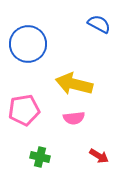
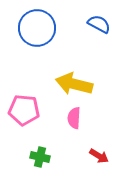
blue circle: moved 9 px right, 16 px up
pink pentagon: rotated 16 degrees clockwise
pink semicircle: rotated 100 degrees clockwise
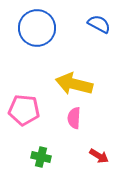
green cross: moved 1 px right
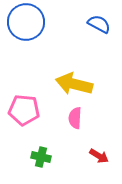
blue circle: moved 11 px left, 6 px up
pink semicircle: moved 1 px right
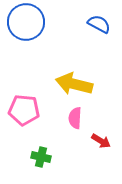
red arrow: moved 2 px right, 15 px up
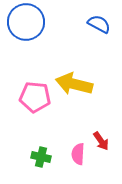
pink pentagon: moved 11 px right, 13 px up
pink semicircle: moved 3 px right, 36 px down
red arrow: rotated 24 degrees clockwise
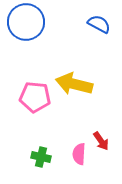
pink semicircle: moved 1 px right
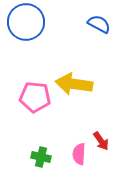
yellow arrow: rotated 6 degrees counterclockwise
